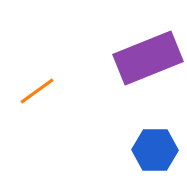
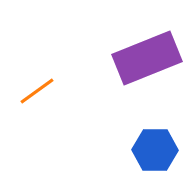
purple rectangle: moved 1 px left
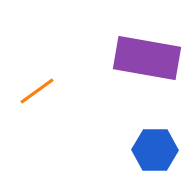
purple rectangle: rotated 32 degrees clockwise
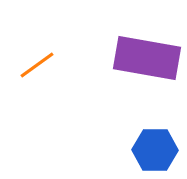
orange line: moved 26 px up
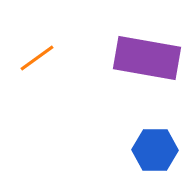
orange line: moved 7 px up
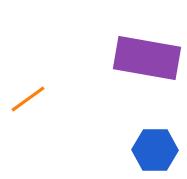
orange line: moved 9 px left, 41 px down
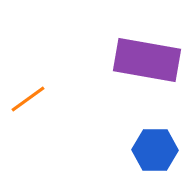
purple rectangle: moved 2 px down
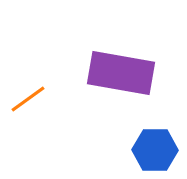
purple rectangle: moved 26 px left, 13 px down
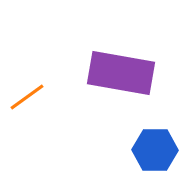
orange line: moved 1 px left, 2 px up
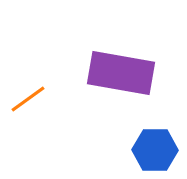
orange line: moved 1 px right, 2 px down
